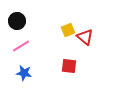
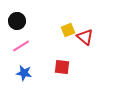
red square: moved 7 px left, 1 px down
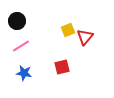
red triangle: rotated 30 degrees clockwise
red square: rotated 21 degrees counterclockwise
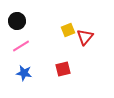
red square: moved 1 px right, 2 px down
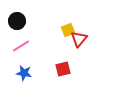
red triangle: moved 6 px left, 2 px down
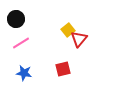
black circle: moved 1 px left, 2 px up
yellow square: rotated 16 degrees counterclockwise
pink line: moved 3 px up
